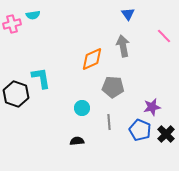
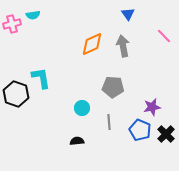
orange diamond: moved 15 px up
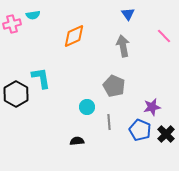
orange diamond: moved 18 px left, 8 px up
gray pentagon: moved 1 px right, 1 px up; rotated 20 degrees clockwise
black hexagon: rotated 10 degrees clockwise
cyan circle: moved 5 px right, 1 px up
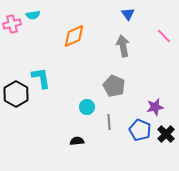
purple star: moved 3 px right
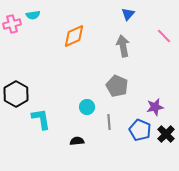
blue triangle: rotated 16 degrees clockwise
cyan L-shape: moved 41 px down
gray pentagon: moved 3 px right
